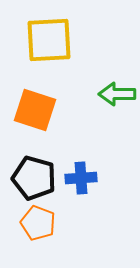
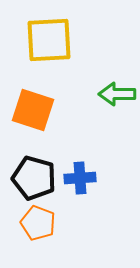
orange square: moved 2 px left
blue cross: moved 1 px left
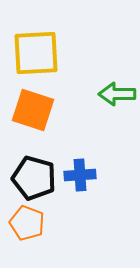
yellow square: moved 13 px left, 13 px down
blue cross: moved 3 px up
orange pentagon: moved 11 px left
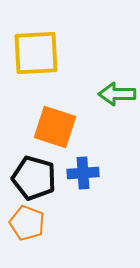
orange square: moved 22 px right, 17 px down
blue cross: moved 3 px right, 2 px up
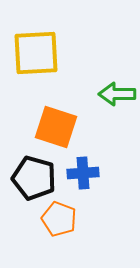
orange square: moved 1 px right
orange pentagon: moved 32 px right, 4 px up
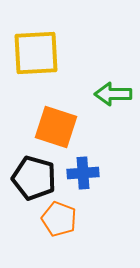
green arrow: moved 4 px left
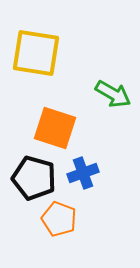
yellow square: rotated 12 degrees clockwise
green arrow: rotated 150 degrees counterclockwise
orange square: moved 1 px left, 1 px down
blue cross: rotated 16 degrees counterclockwise
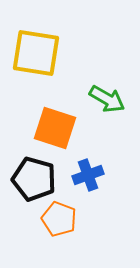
green arrow: moved 6 px left, 5 px down
blue cross: moved 5 px right, 2 px down
black pentagon: moved 1 px down
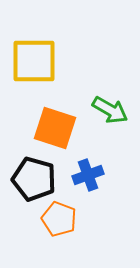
yellow square: moved 2 px left, 8 px down; rotated 9 degrees counterclockwise
green arrow: moved 3 px right, 11 px down
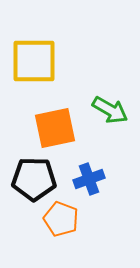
orange square: rotated 30 degrees counterclockwise
blue cross: moved 1 px right, 4 px down
black pentagon: rotated 15 degrees counterclockwise
orange pentagon: moved 2 px right
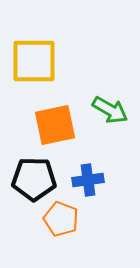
orange square: moved 3 px up
blue cross: moved 1 px left, 1 px down; rotated 12 degrees clockwise
